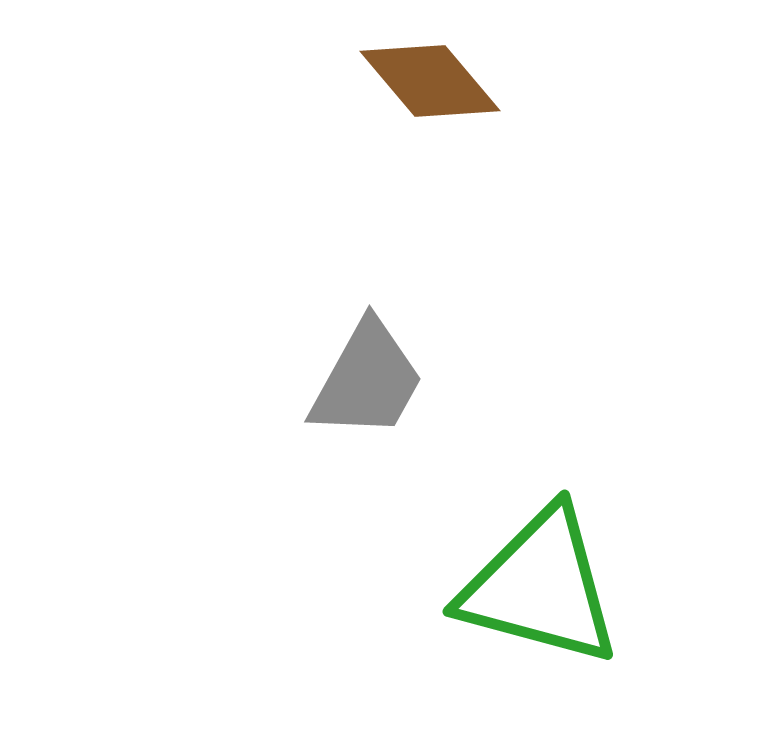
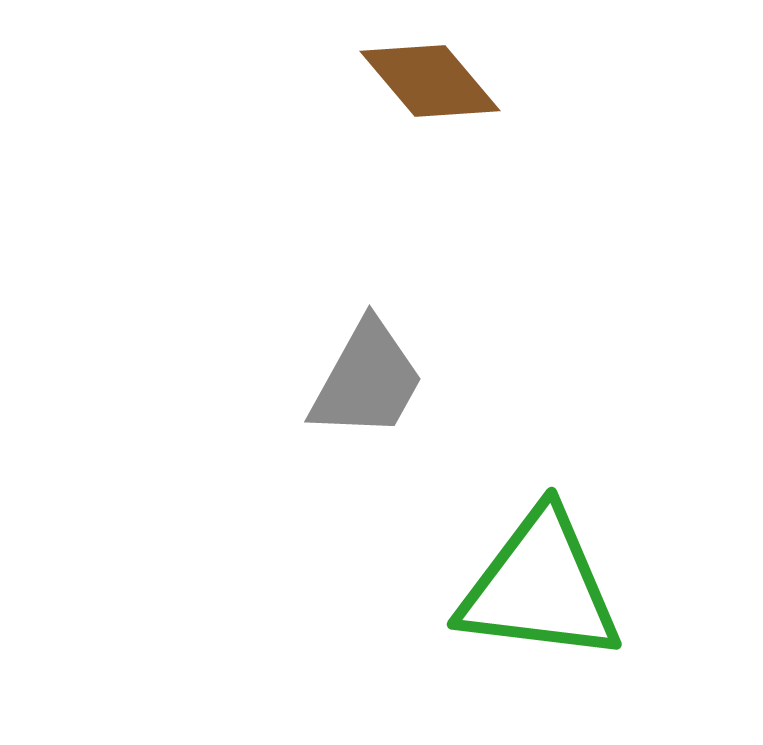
green triangle: rotated 8 degrees counterclockwise
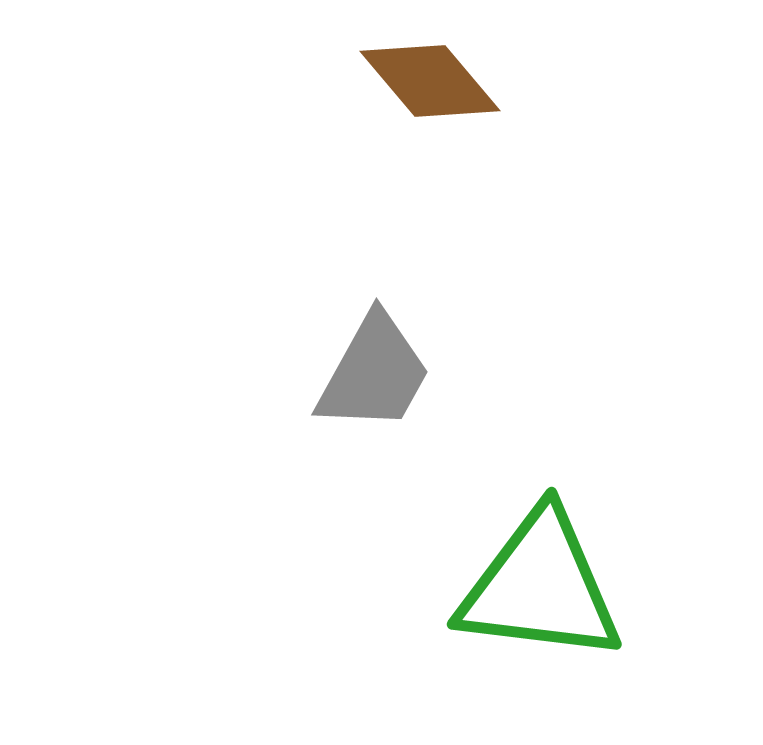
gray trapezoid: moved 7 px right, 7 px up
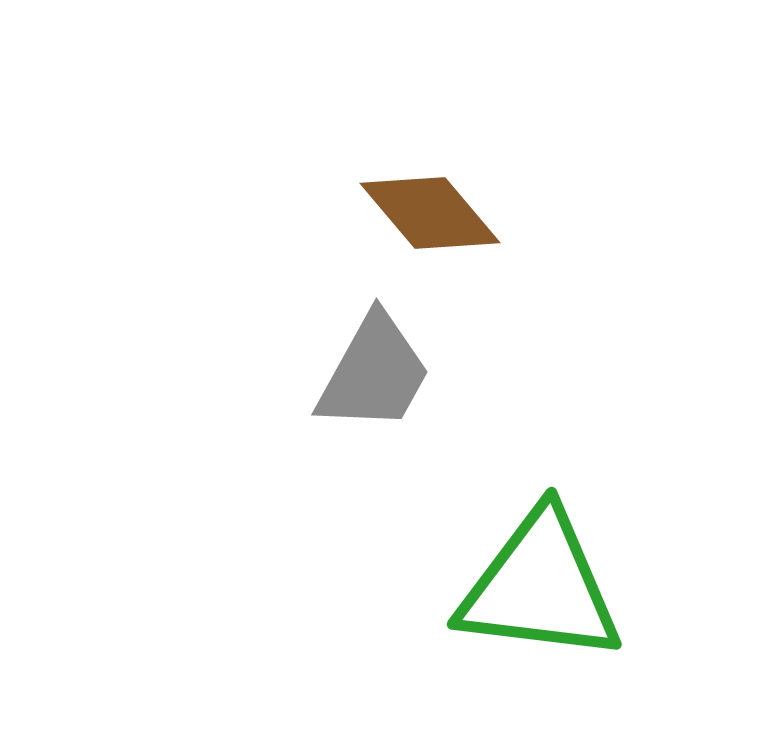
brown diamond: moved 132 px down
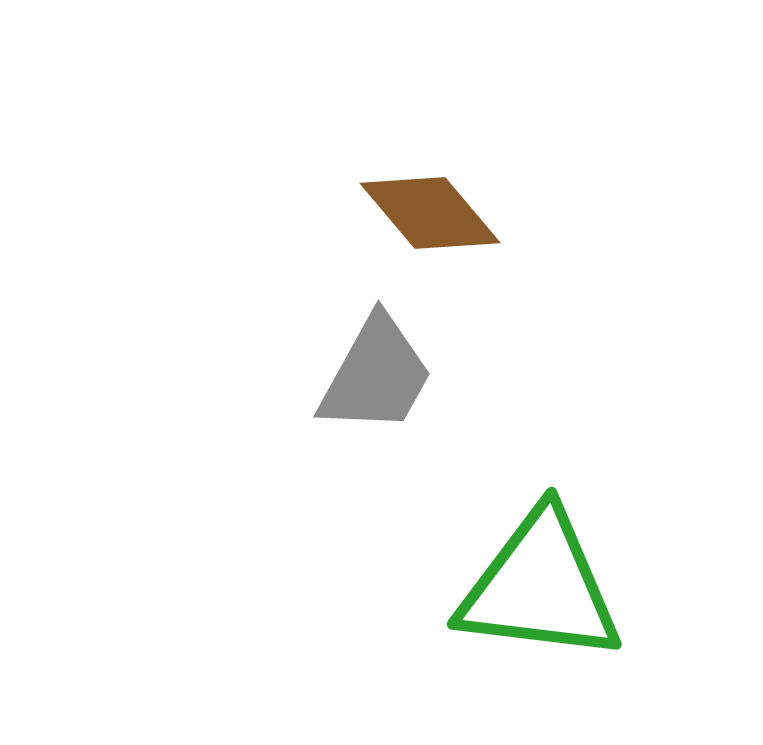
gray trapezoid: moved 2 px right, 2 px down
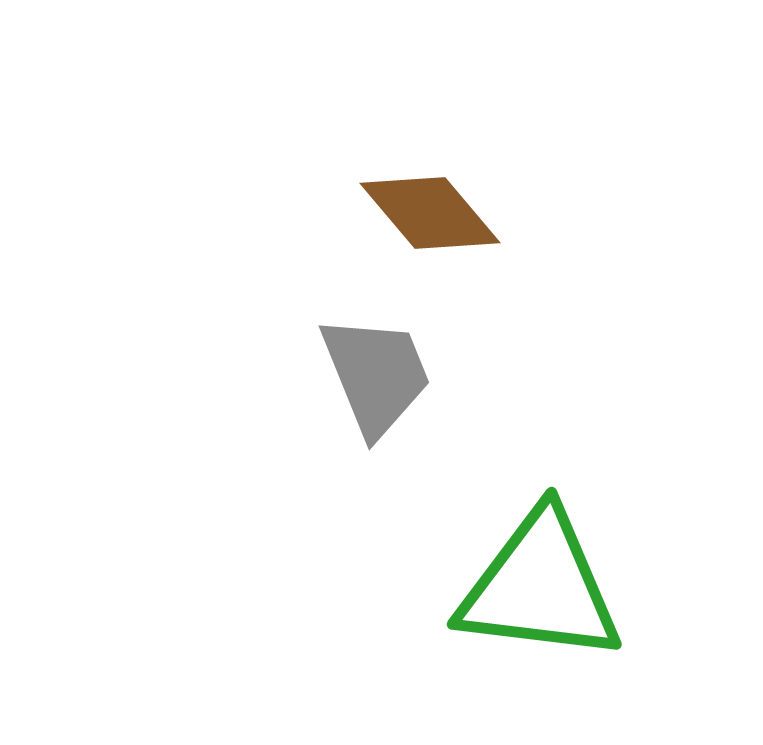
gray trapezoid: rotated 51 degrees counterclockwise
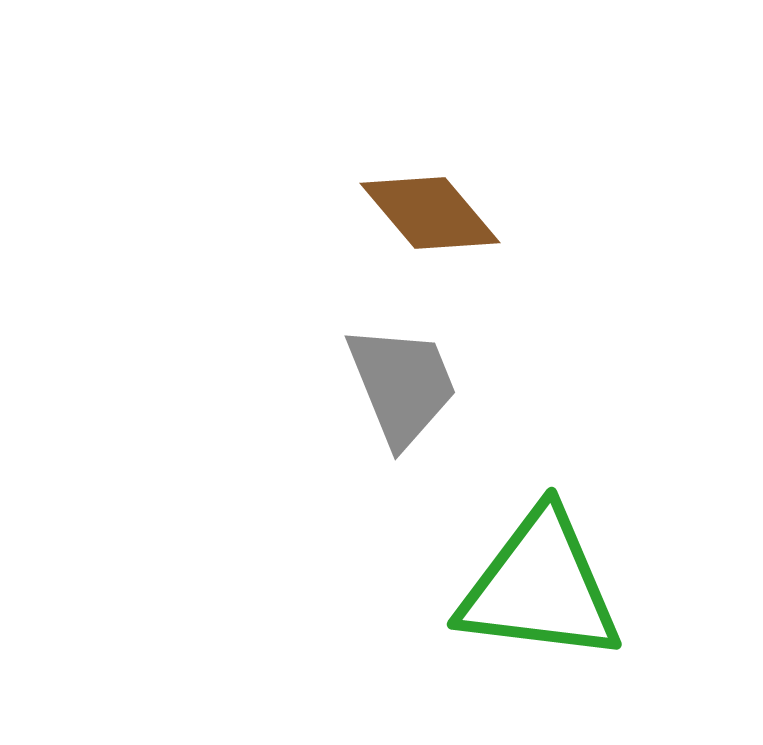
gray trapezoid: moved 26 px right, 10 px down
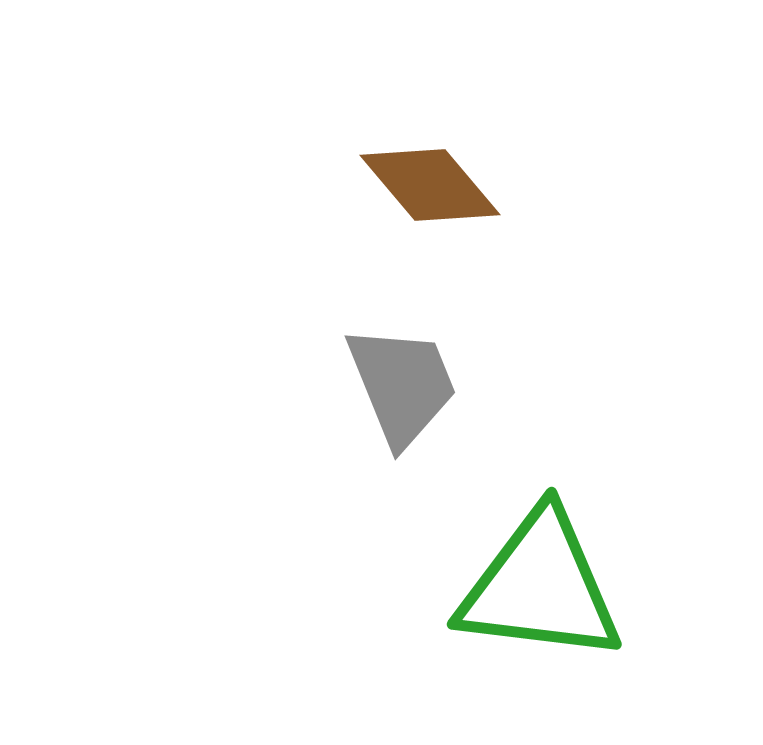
brown diamond: moved 28 px up
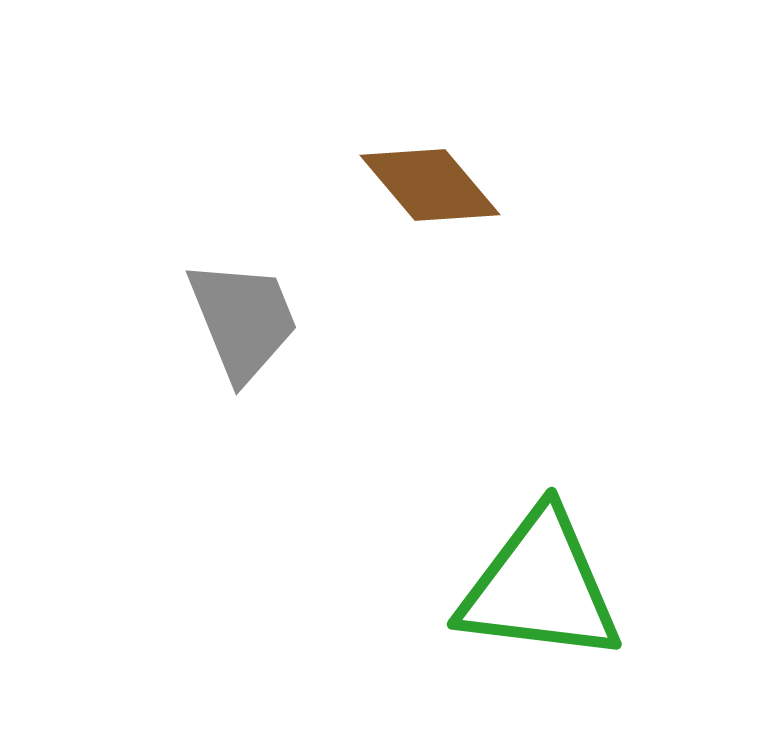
gray trapezoid: moved 159 px left, 65 px up
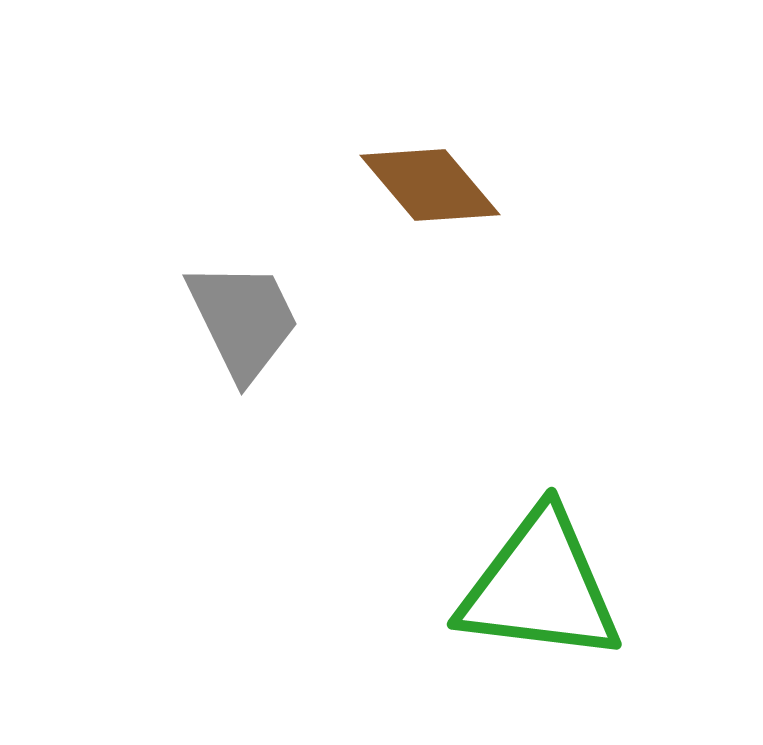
gray trapezoid: rotated 4 degrees counterclockwise
